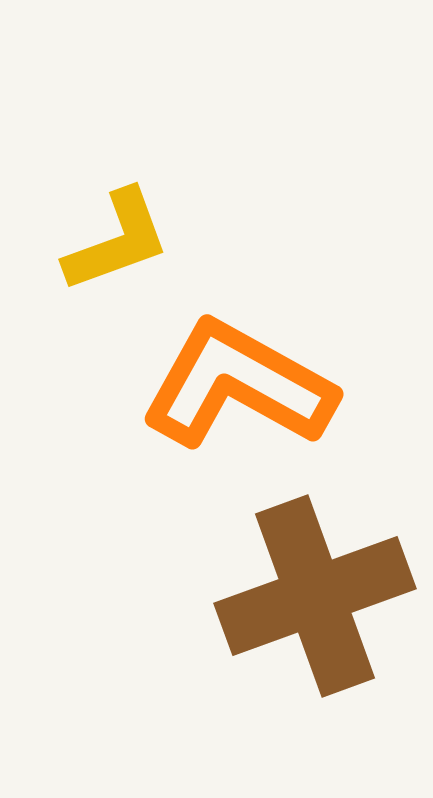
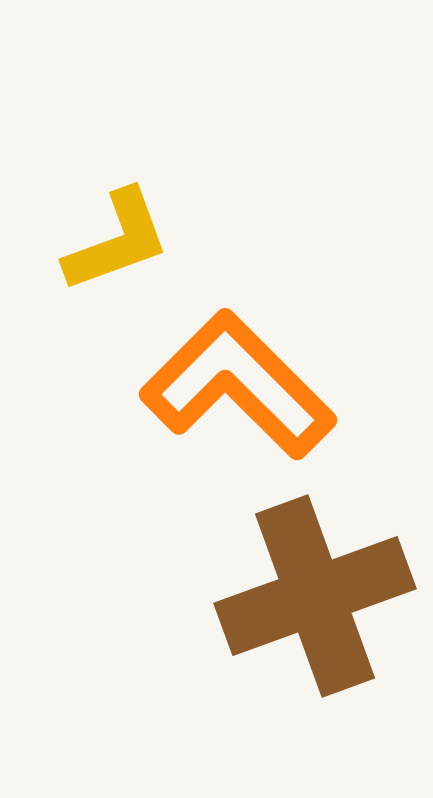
orange L-shape: rotated 16 degrees clockwise
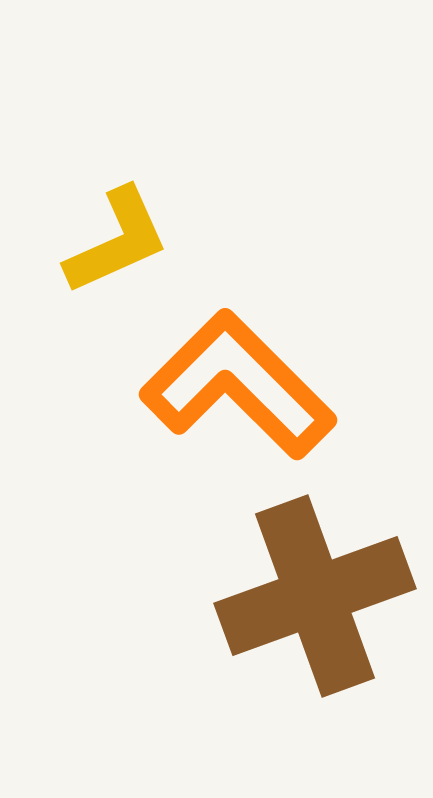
yellow L-shape: rotated 4 degrees counterclockwise
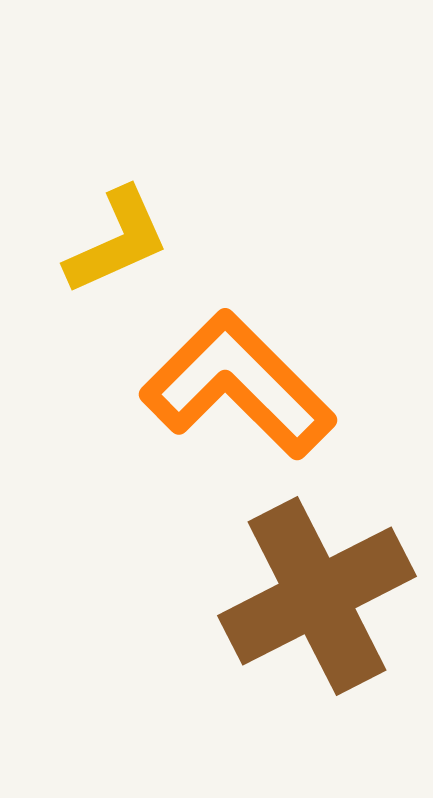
brown cross: moved 2 px right; rotated 7 degrees counterclockwise
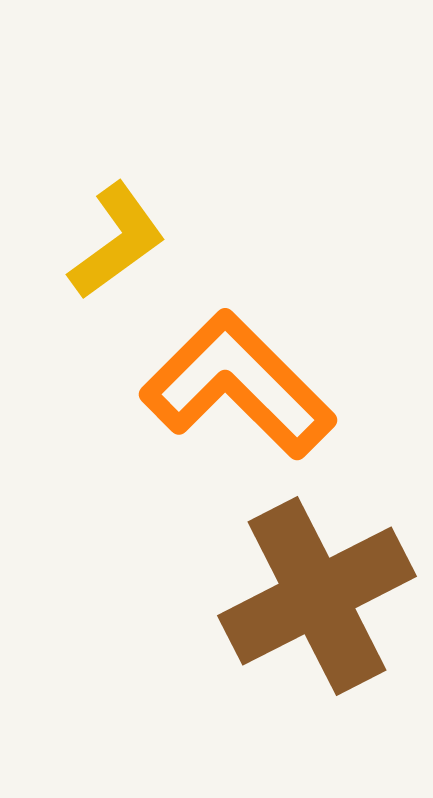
yellow L-shape: rotated 12 degrees counterclockwise
